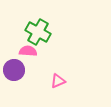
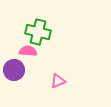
green cross: rotated 15 degrees counterclockwise
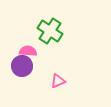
green cross: moved 12 px right, 1 px up; rotated 20 degrees clockwise
purple circle: moved 8 px right, 4 px up
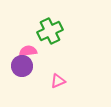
green cross: rotated 30 degrees clockwise
pink semicircle: rotated 12 degrees counterclockwise
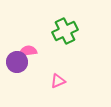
green cross: moved 15 px right
purple circle: moved 5 px left, 4 px up
